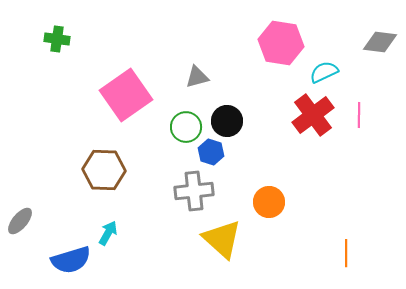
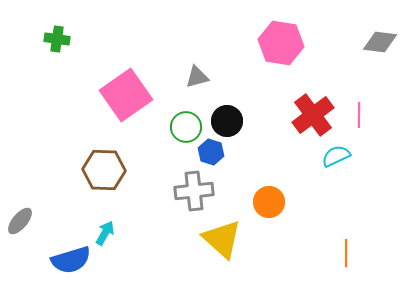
cyan semicircle: moved 12 px right, 84 px down
cyan arrow: moved 3 px left
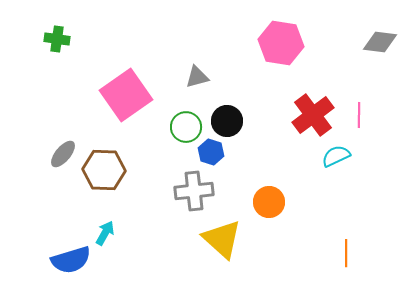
gray ellipse: moved 43 px right, 67 px up
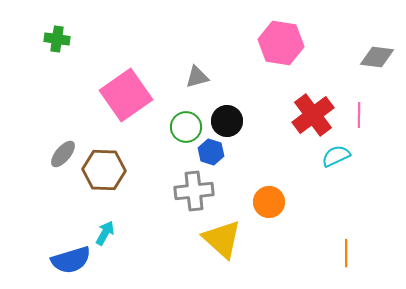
gray diamond: moved 3 px left, 15 px down
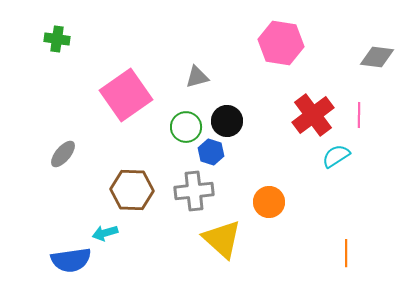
cyan semicircle: rotated 8 degrees counterclockwise
brown hexagon: moved 28 px right, 20 px down
cyan arrow: rotated 135 degrees counterclockwise
blue semicircle: rotated 9 degrees clockwise
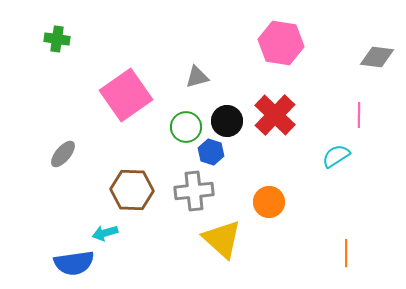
red cross: moved 38 px left; rotated 9 degrees counterclockwise
blue semicircle: moved 3 px right, 3 px down
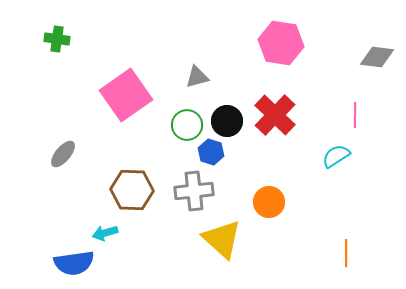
pink line: moved 4 px left
green circle: moved 1 px right, 2 px up
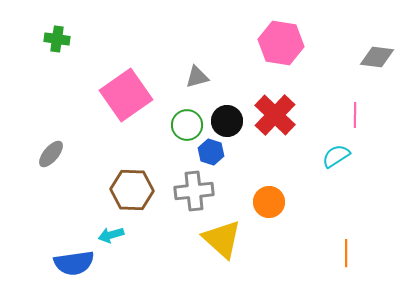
gray ellipse: moved 12 px left
cyan arrow: moved 6 px right, 2 px down
